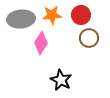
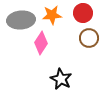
red circle: moved 2 px right, 2 px up
gray ellipse: moved 1 px down
black star: moved 1 px up
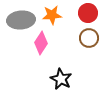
red circle: moved 5 px right
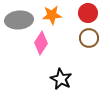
gray ellipse: moved 2 px left
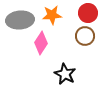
gray ellipse: moved 1 px right
brown circle: moved 4 px left, 2 px up
black star: moved 4 px right, 5 px up
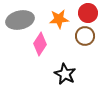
orange star: moved 7 px right, 4 px down
gray ellipse: rotated 8 degrees counterclockwise
pink diamond: moved 1 px left, 1 px down
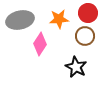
black star: moved 11 px right, 7 px up
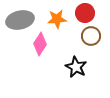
red circle: moved 3 px left
orange star: moved 2 px left
brown circle: moved 6 px right
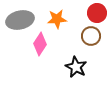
red circle: moved 12 px right
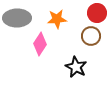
gray ellipse: moved 3 px left, 2 px up; rotated 12 degrees clockwise
